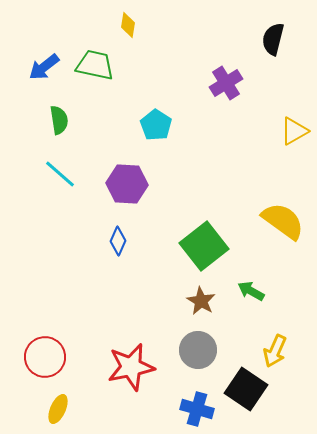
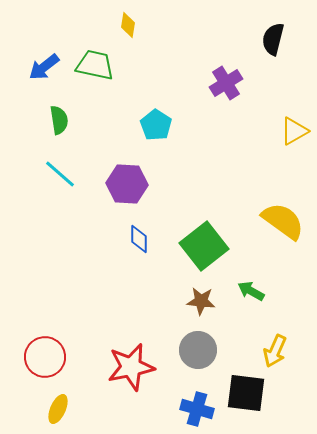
blue diamond: moved 21 px right, 2 px up; rotated 24 degrees counterclockwise
brown star: rotated 24 degrees counterclockwise
black square: moved 4 px down; rotated 27 degrees counterclockwise
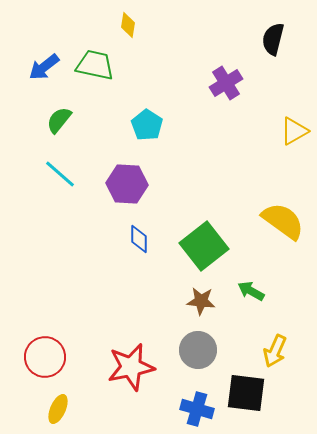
green semicircle: rotated 132 degrees counterclockwise
cyan pentagon: moved 9 px left
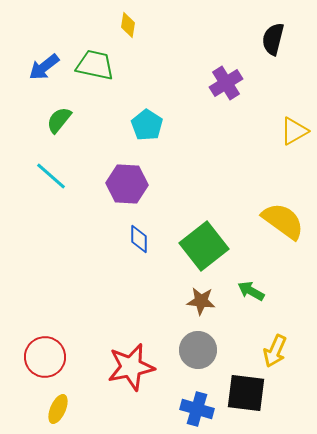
cyan line: moved 9 px left, 2 px down
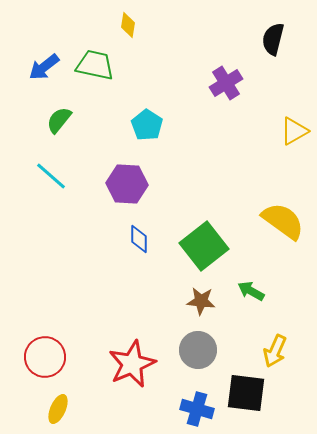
red star: moved 1 px right, 3 px up; rotated 12 degrees counterclockwise
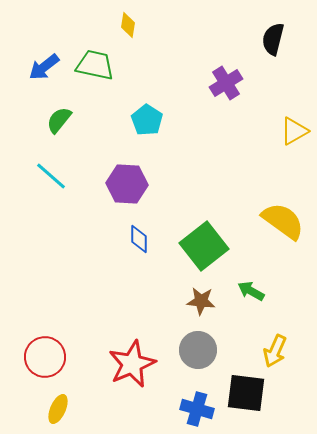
cyan pentagon: moved 5 px up
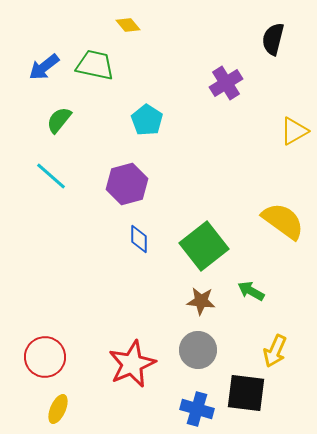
yellow diamond: rotated 50 degrees counterclockwise
purple hexagon: rotated 18 degrees counterclockwise
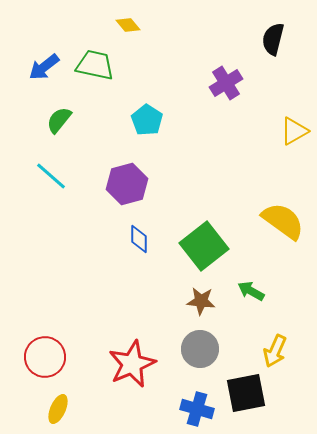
gray circle: moved 2 px right, 1 px up
black square: rotated 18 degrees counterclockwise
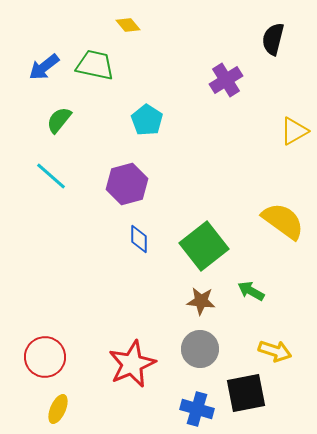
purple cross: moved 3 px up
yellow arrow: rotated 96 degrees counterclockwise
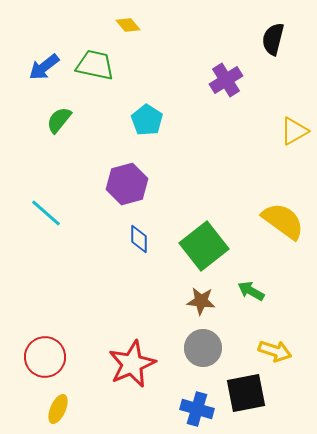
cyan line: moved 5 px left, 37 px down
gray circle: moved 3 px right, 1 px up
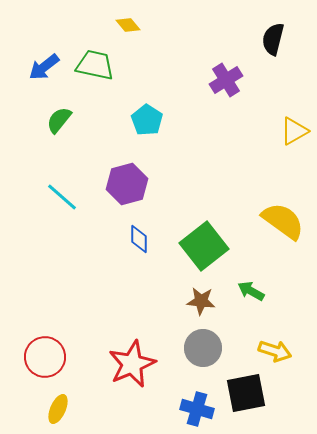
cyan line: moved 16 px right, 16 px up
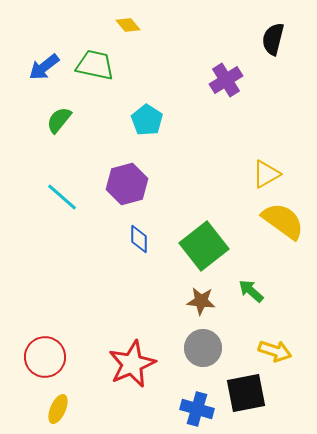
yellow triangle: moved 28 px left, 43 px down
green arrow: rotated 12 degrees clockwise
